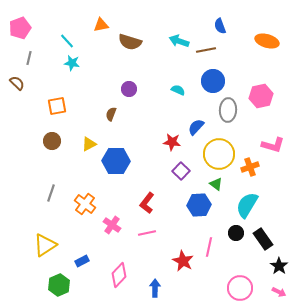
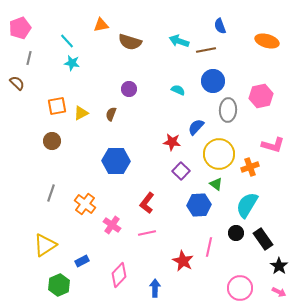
yellow triangle at (89, 144): moved 8 px left, 31 px up
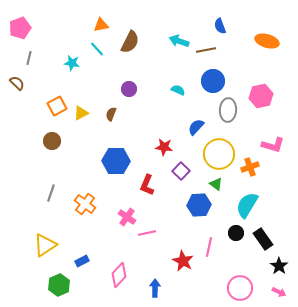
cyan line at (67, 41): moved 30 px right, 8 px down
brown semicircle at (130, 42): rotated 80 degrees counterclockwise
orange square at (57, 106): rotated 18 degrees counterclockwise
red star at (172, 142): moved 8 px left, 5 px down
red L-shape at (147, 203): moved 18 px up; rotated 15 degrees counterclockwise
pink cross at (112, 225): moved 15 px right, 8 px up
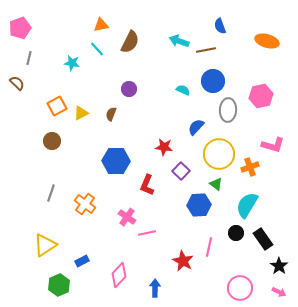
cyan semicircle at (178, 90): moved 5 px right
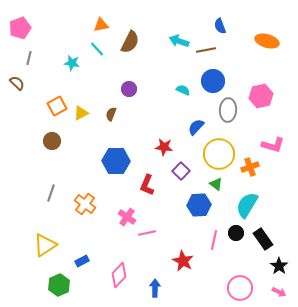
pink line at (209, 247): moved 5 px right, 7 px up
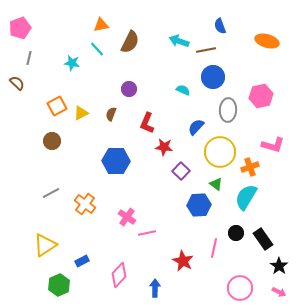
blue circle at (213, 81): moved 4 px up
yellow circle at (219, 154): moved 1 px right, 2 px up
red L-shape at (147, 185): moved 62 px up
gray line at (51, 193): rotated 42 degrees clockwise
cyan semicircle at (247, 205): moved 1 px left, 8 px up
pink line at (214, 240): moved 8 px down
